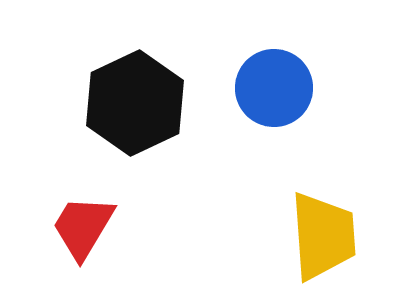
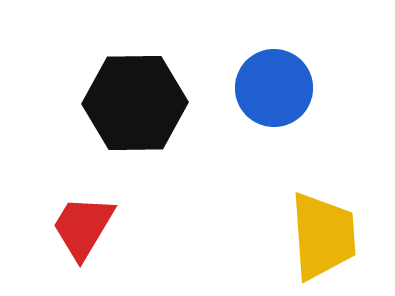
black hexagon: rotated 24 degrees clockwise
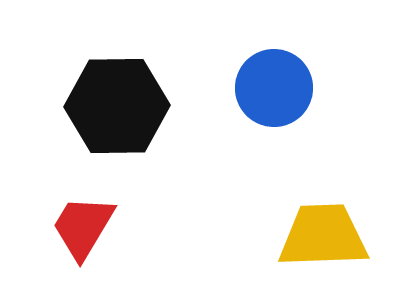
black hexagon: moved 18 px left, 3 px down
yellow trapezoid: rotated 88 degrees counterclockwise
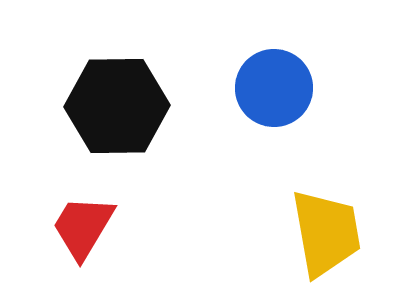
yellow trapezoid: moved 3 px right, 3 px up; rotated 82 degrees clockwise
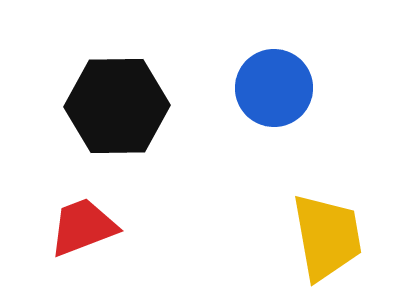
red trapezoid: rotated 38 degrees clockwise
yellow trapezoid: moved 1 px right, 4 px down
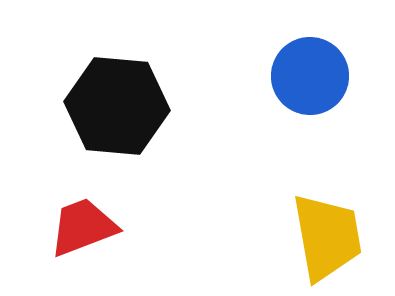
blue circle: moved 36 px right, 12 px up
black hexagon: rotated 6 degrees clockwise
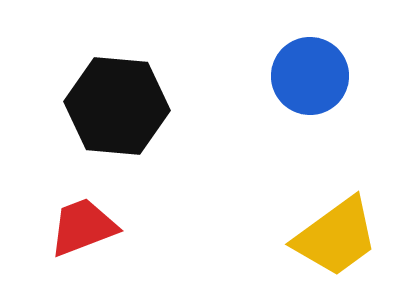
yellow trapezoid: moved 9 px right; rotated 64 degrees clockwise
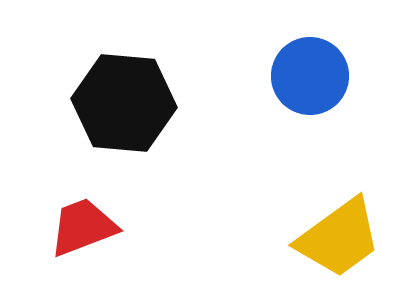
black hexagon: moved 7 px right, 3 px up
yellow trapezoid: moved 3 px right, 1 px down
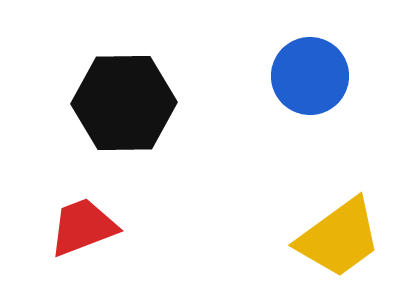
black hexagon: rotated 6 degrees counterclockwise
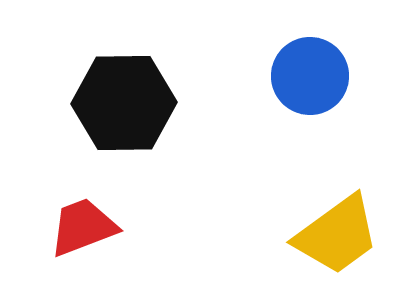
yellow trapezoid: moved 2 px left, 3 px up
